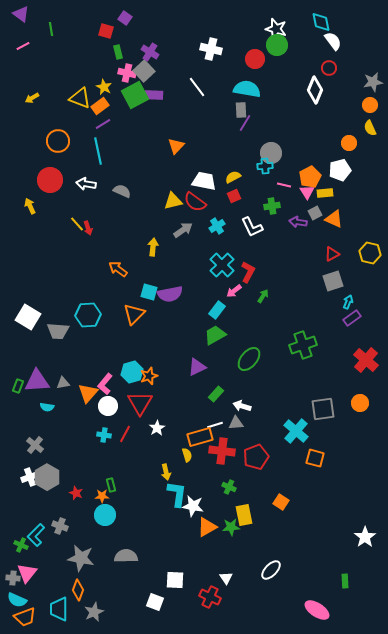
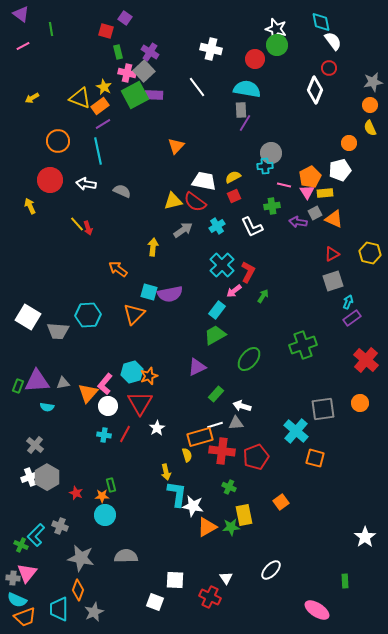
orange square at (281, 502): rotated 21 degrees clockwise
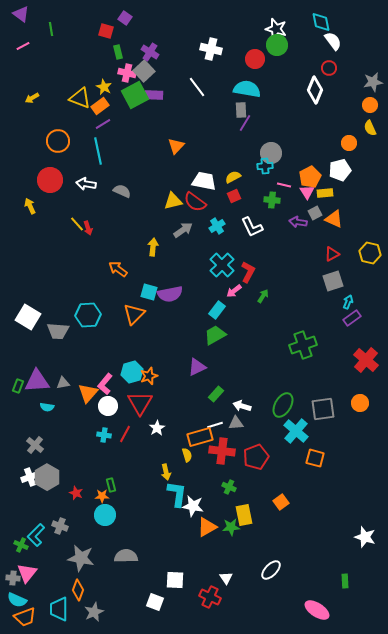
green cross at (272, 206): moved 6 px up; rotated 14 degrees clockwise
green ellipse at (249, 359): moved 34 px right, 46 px down; rotated 10 degrees counterclockwise
white star at (365, 537): rotated 20 degrees counterclockwise
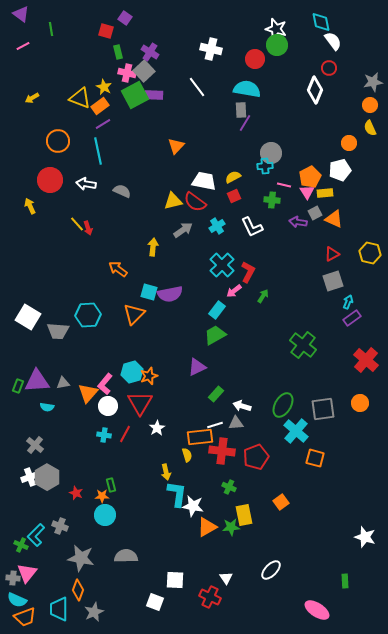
green cross at (303, 345): rotated 32 degrees counterclockwise
orange rectangle at (200, 437): rotated 10 degrees clockwise
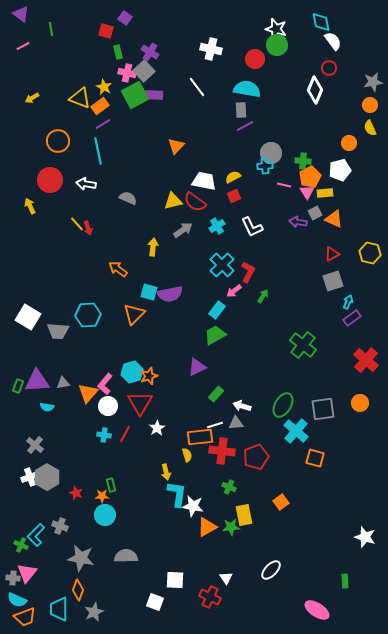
purple line at (245, 123): moved 3 px down; rotated 30 degrees clockwise
gray semicircle at (122, 191): moved 6 px right, 7 px down
green cross at (272, 200): moved 31 px right, 39 px up
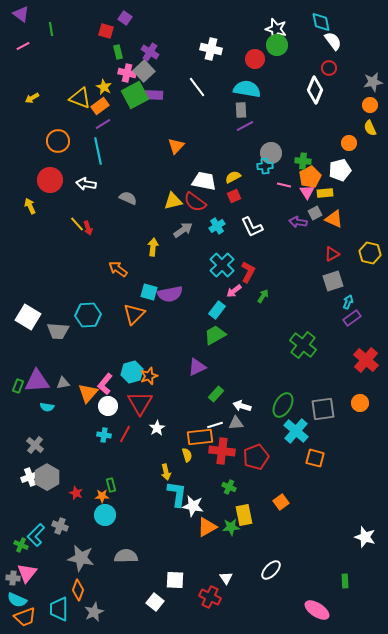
white square at (155, 602): rotated 18 degrees clockwise
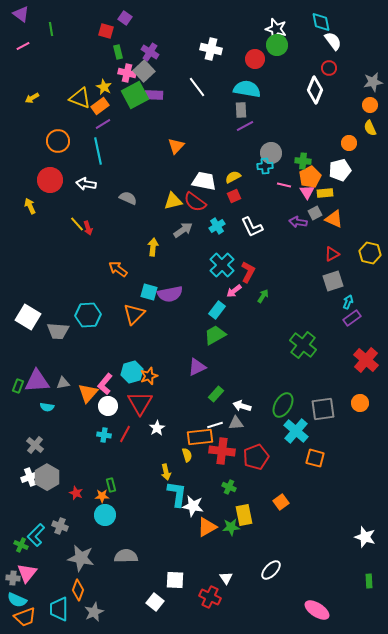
green rectangle at (345, 581): moved 24 px right
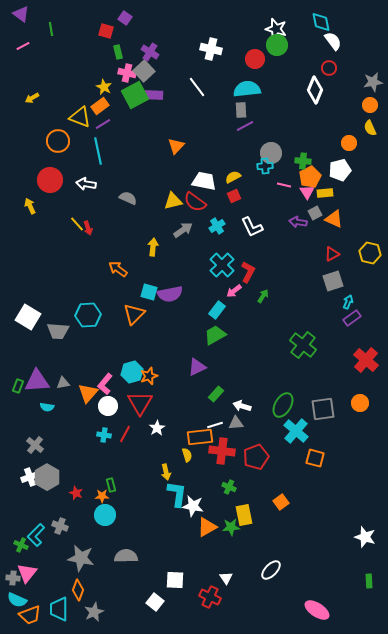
cyan semicircle at (247, 89): rotated 16 degrees counterclockwise
yellow triangle at (80, 98): moved 19 px down
orange trapezoid at (25, 617): moved 5 px right, 2 px up
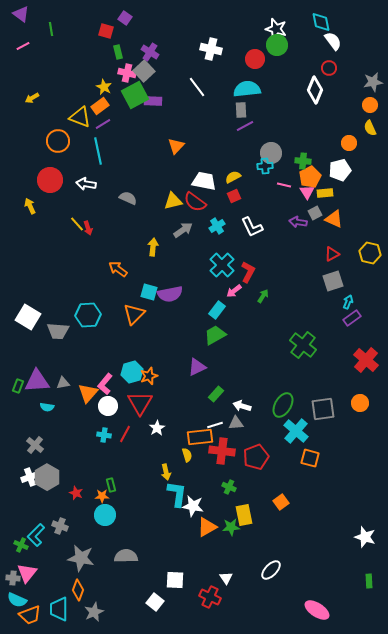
purple rectangle at (154, 95): moved 1 px left, 6 px down
orange square at (315, 458): moved 5 px left
